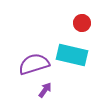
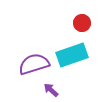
cyan rectangle: rotated 32 degrees counterclockwise
purple arrow: moved 6 px right; rotated 84 degrees counterclockwise
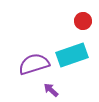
red circle: moved 1 px right, 2 px up
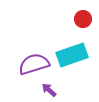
red circle: moved 2 px up
purple arrow: moved 2 px left
